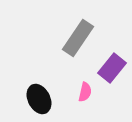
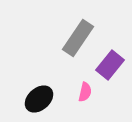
purple rectangle: moved 2 px left, 3 px up
black ellipse: rotated 76 degrees clockwise
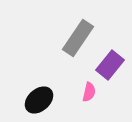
pink semicircle: moved 4 px right
black ellipse: moved 1 px down
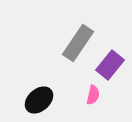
gray rectangle: moved 5 px down
pink semicircle: moved 4 px right, 3 px down
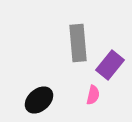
gray rectangle: rotated 39 degrees counterclockwise
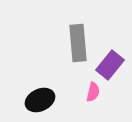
pink semicircle: moved 3 px up
black ellipse: moved 1 px right; rotated 16 degrees clockwise
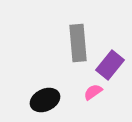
pink semicircle: rotated 138 degrees counterclockwise
black ellipse: moved 5 px right
